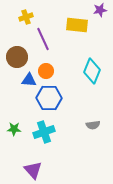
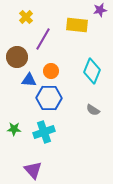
yellow cross: rotated 24 degrees counterclockwise
purple line: rotated 55 degrees clockwise
orange circle: moved 5 px right
gray semicircle: moved 15 px up; rotated 40 degrees clockwise
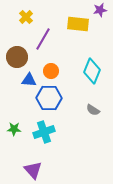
yellow rectangle: moved 1 px right, 1 px up
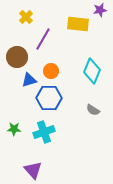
blue triangle: rotated 21 degrees counterclockwise
